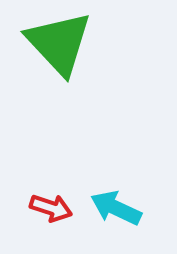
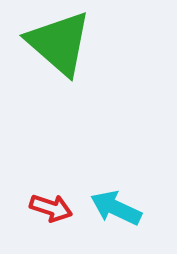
green triangle: rotated 6 degrees counterclockwise
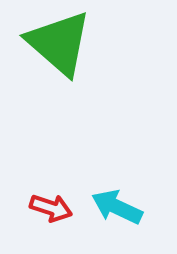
cyan arrow: moved 1 px right, 1 px up
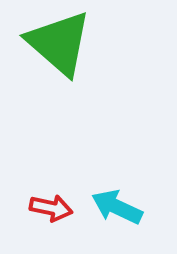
red arrow: rotated 6 degrees counterclockwise
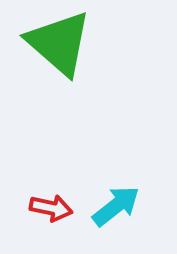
cyan arrow: moved 1 px left, 1 px up; rotated 117 degrees clockwise
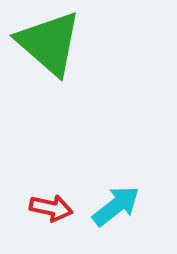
green triangle: moved 10 px left
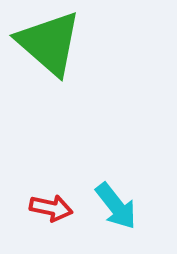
cyan arrow: rotated 90 degrees clockwise
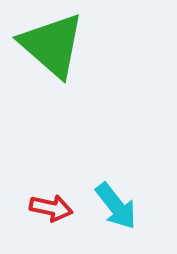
green triangle: moved 3 px right, 2 px down
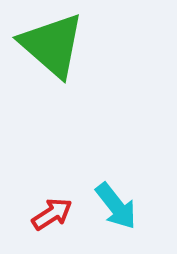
red arrow: moved 1 px right, 6 px down; rotated 45 degrees counterclockwise
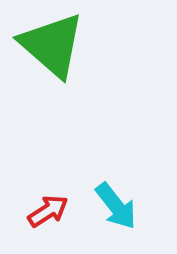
red arrow: moved 4 px left, 3 px up
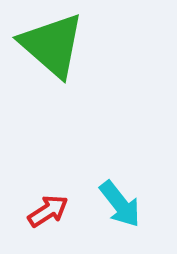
cyan arrow: moved 4 px right, 2 px up
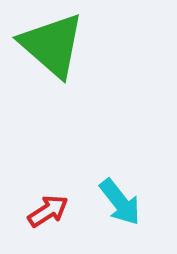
cyan arrow: moved 2 px up
